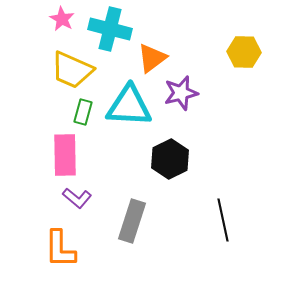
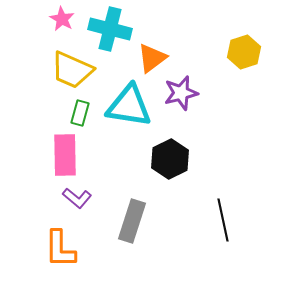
yellow hexagon: rotated 20 degrees counterclockwise
cyan triangle: rotated 6 degrees clockwise
green rectangle: moved 3 px left, 1 px down
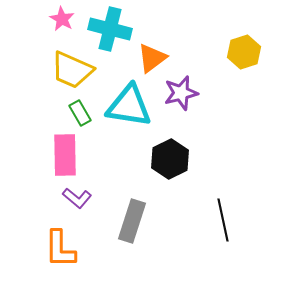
green rectangle: rotated 45 degrees counterclockwise
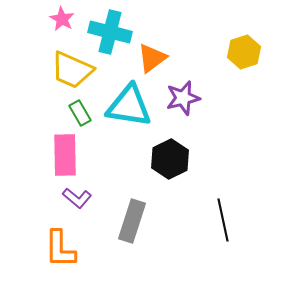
cyan cross: moved 3 px down
purple star: moved 2 px right, 5 px down
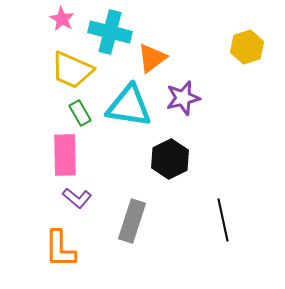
yellow hexagon: moved 3 px right, 5 px up
